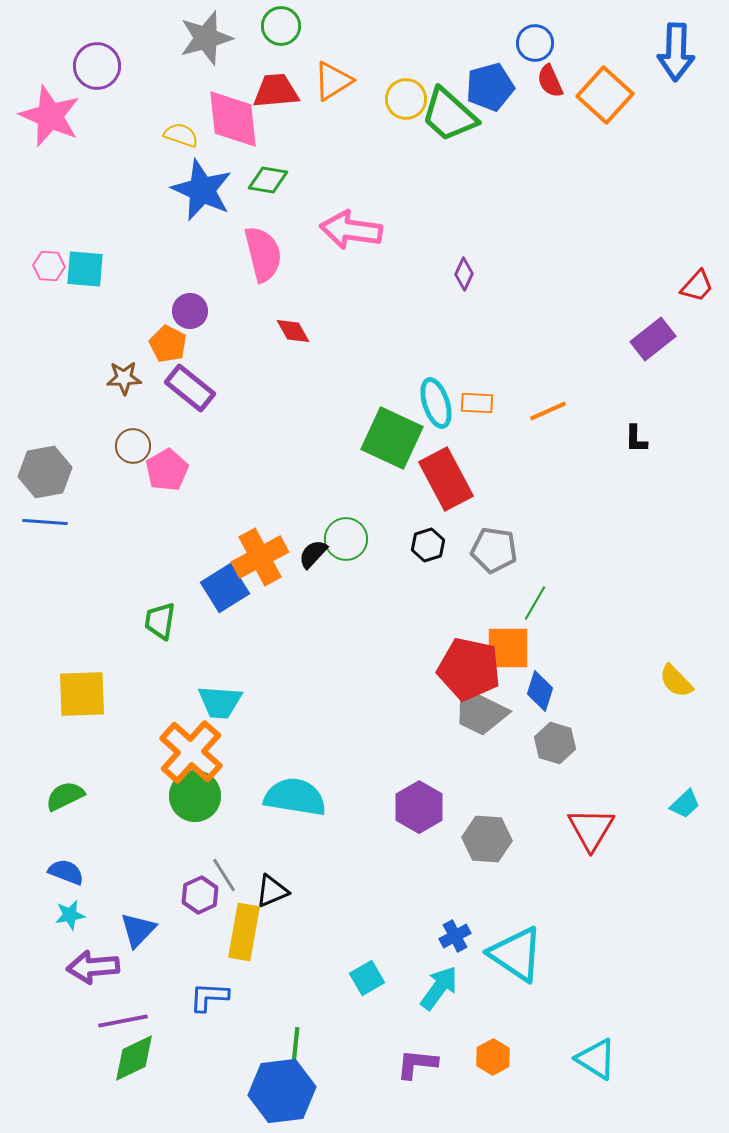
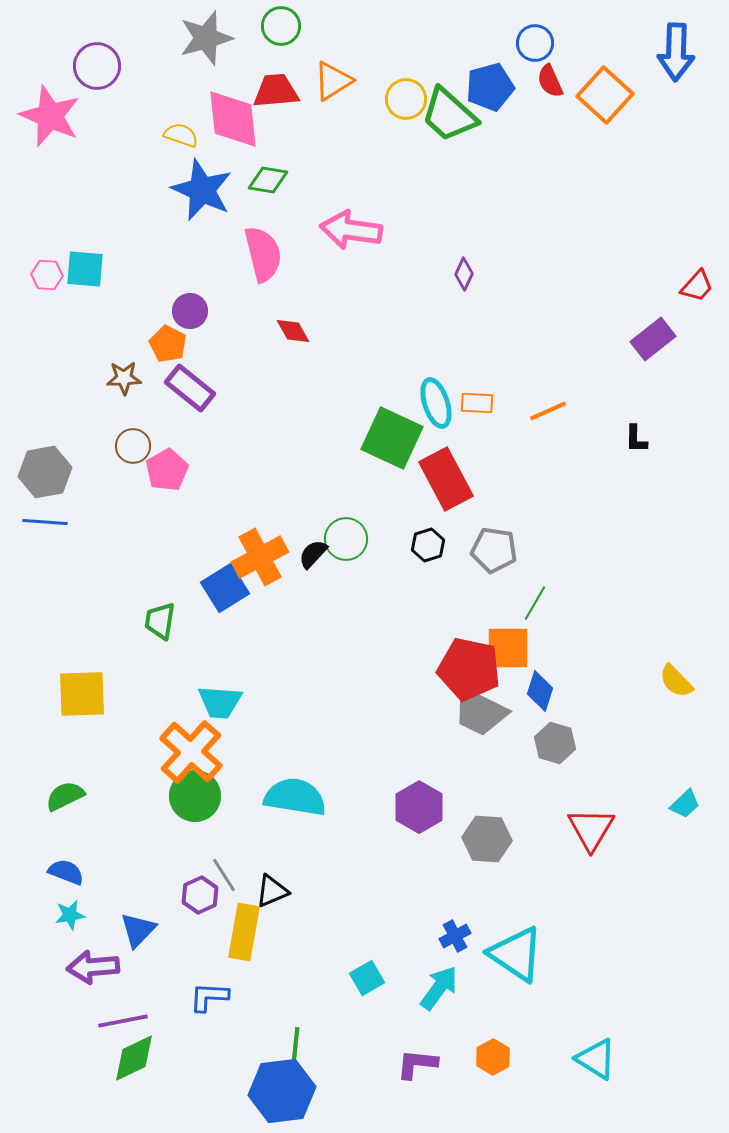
pink hexagon at (49, 266): moved 2 px left, 9 px down
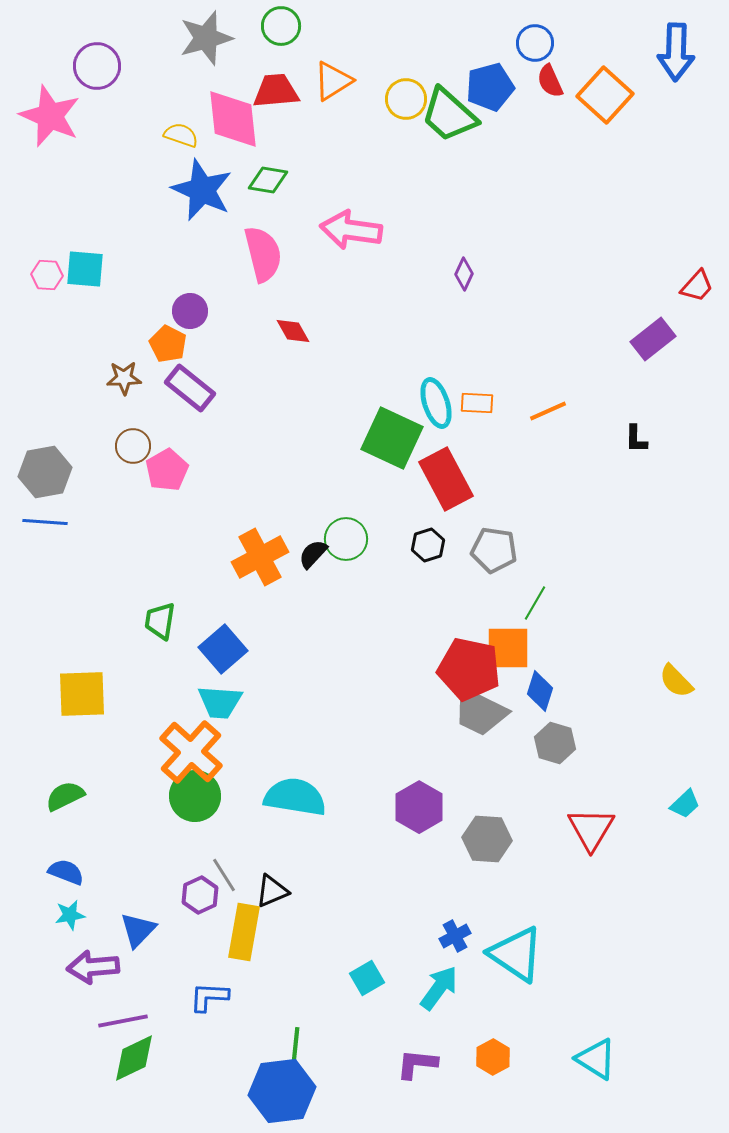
blue square at (225, 588): moved 2 px left, 61 px down; rotated 9 degrees counterclockwise
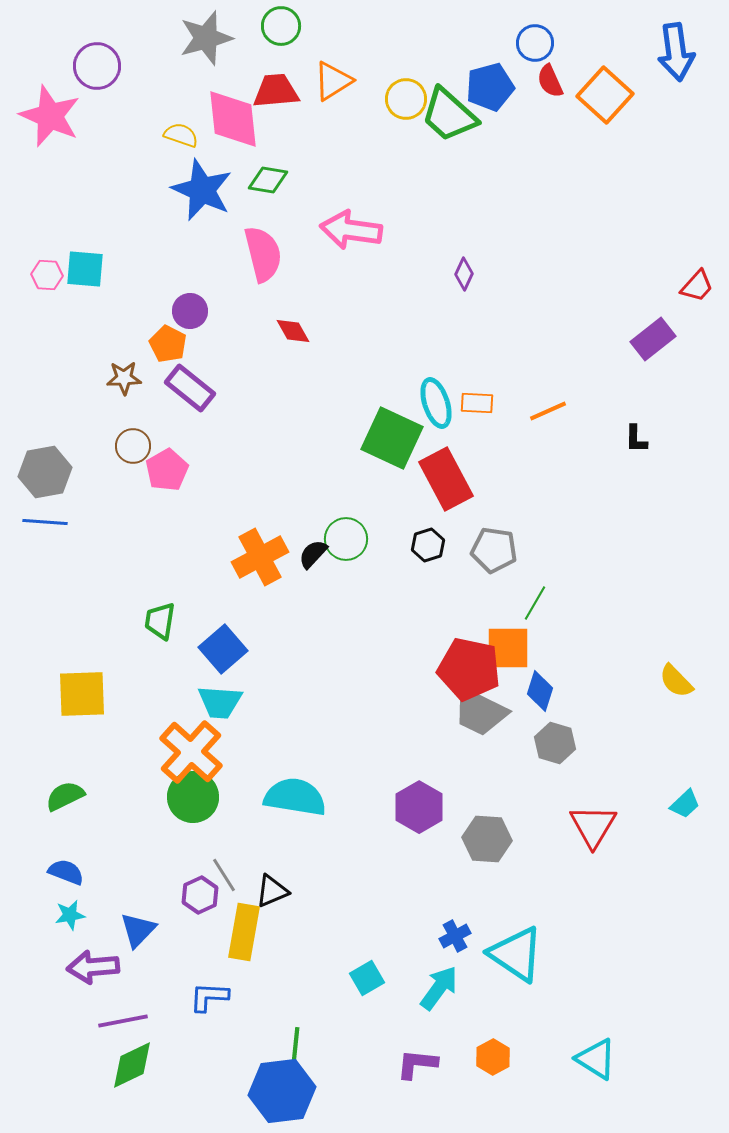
blue arrow at (676, 52): rotated 10 degrees counterclockwise
green circle at (195, 796): moved 2 px left, 1 px down
red triangle at (591, 829): moved 2 px right, 3 px up
green diamond at (134, 1058): moved 2 px left, 7 px down
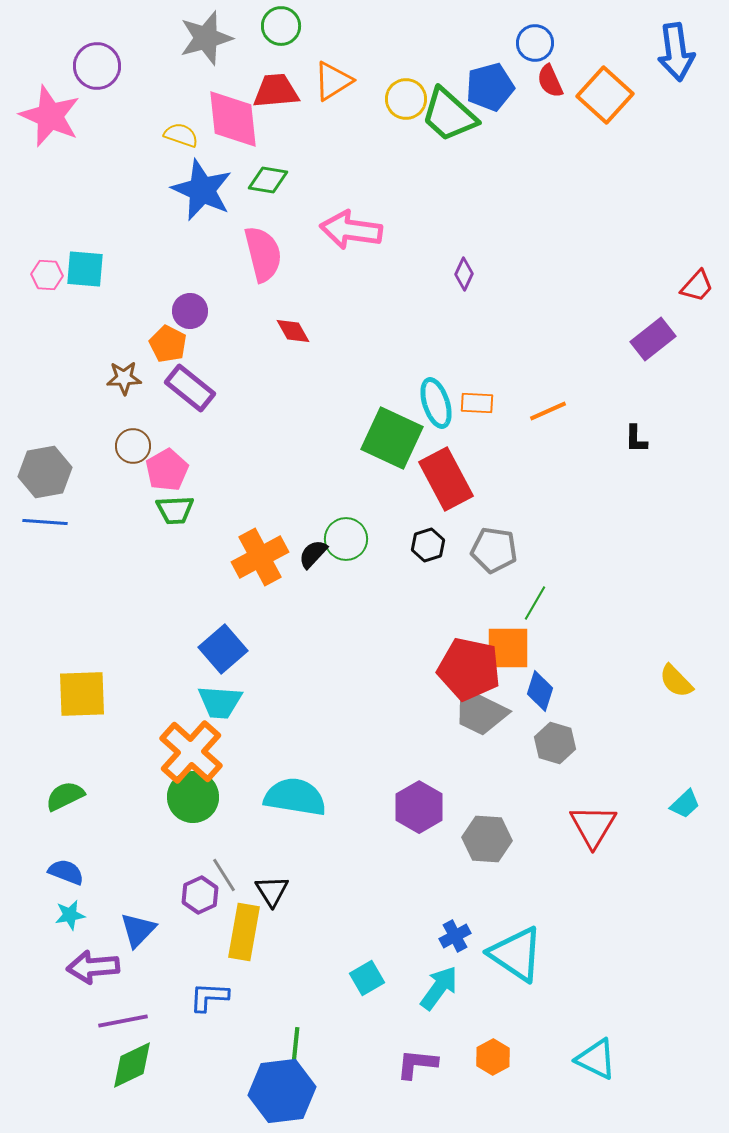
green trapezoid at (160, 621): moved 15 px right, 111 px up; rotated 102 degrees counterclockwise
black triangle at (272, 891): rotated 39 degrees counterclockwise
cyan triangle at (596, 1059): rotated 6 degrees counterclockwise
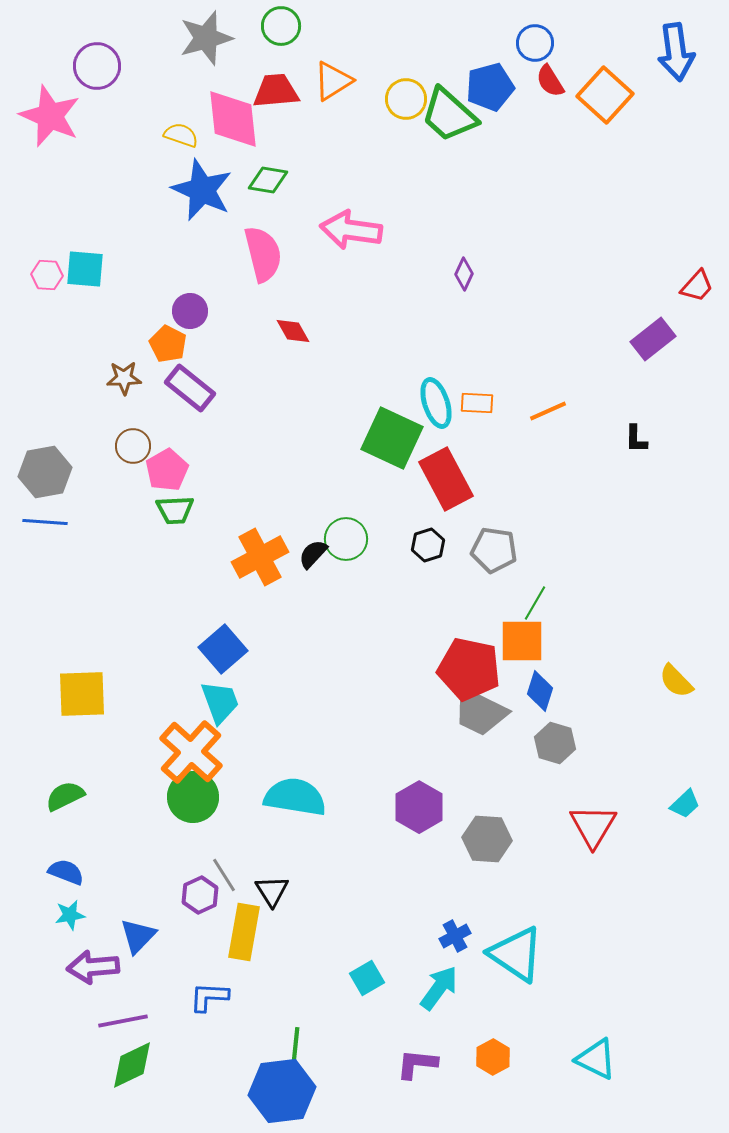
red semicircle at (550, 81): rotated 8 degrees counterclockwise
orange square at (508, 648): moved 14 px right, 7 px up
cyan trapezoid at (220, 702): rotated 114 degrees counterclockwise
blue triangle at (138, 930): moved 6 px down
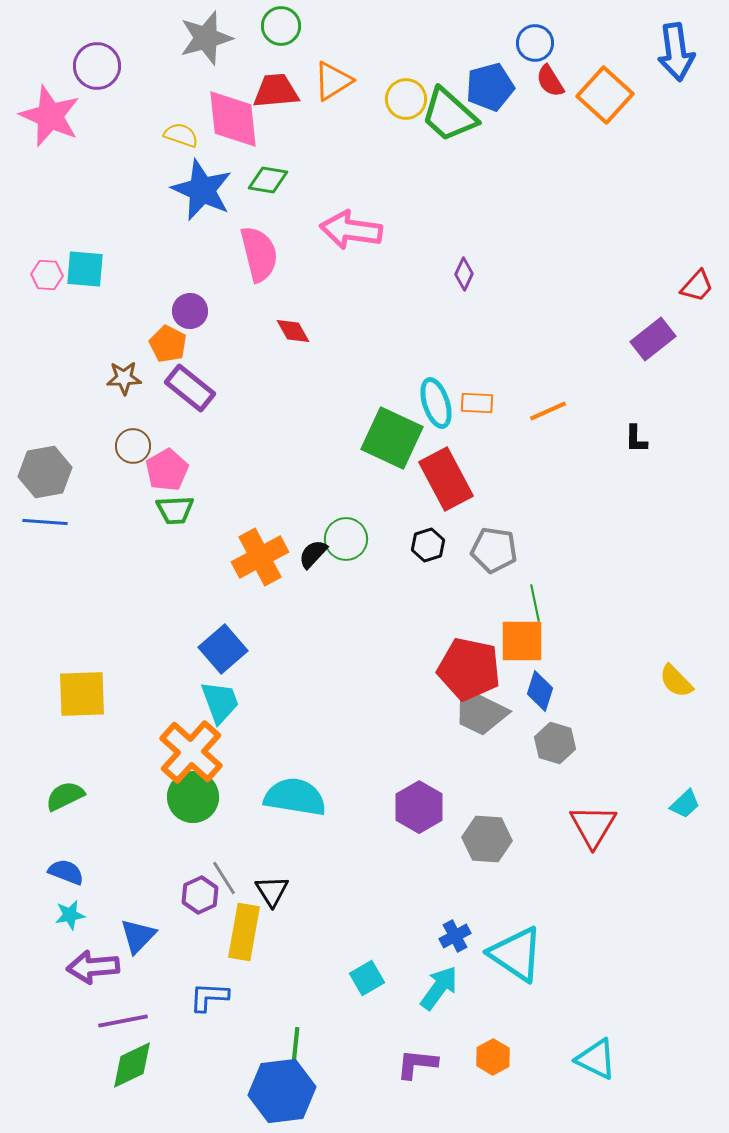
pink semicircle at (263, 254): moved 4 px left
green line at (535, 603): rotated 42 degrees counterclockwise
gray line at (224, 875): moved 3 px down
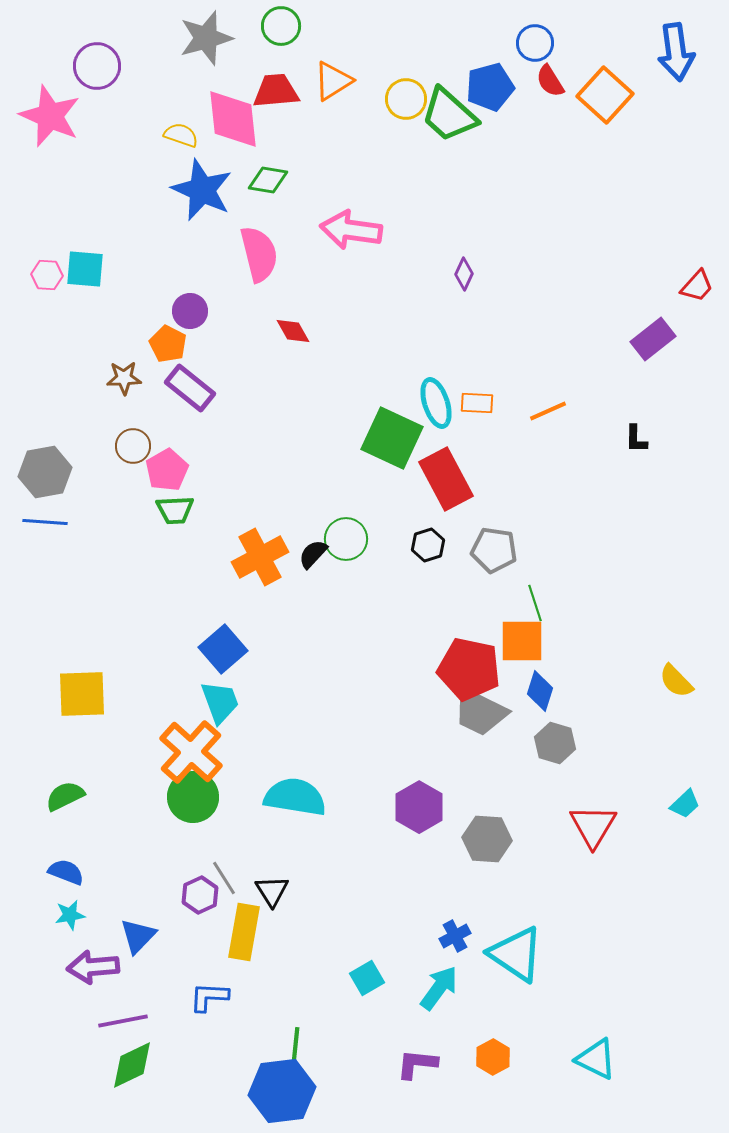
green line at (535, 603): rotated 6 degrees counterclockwise
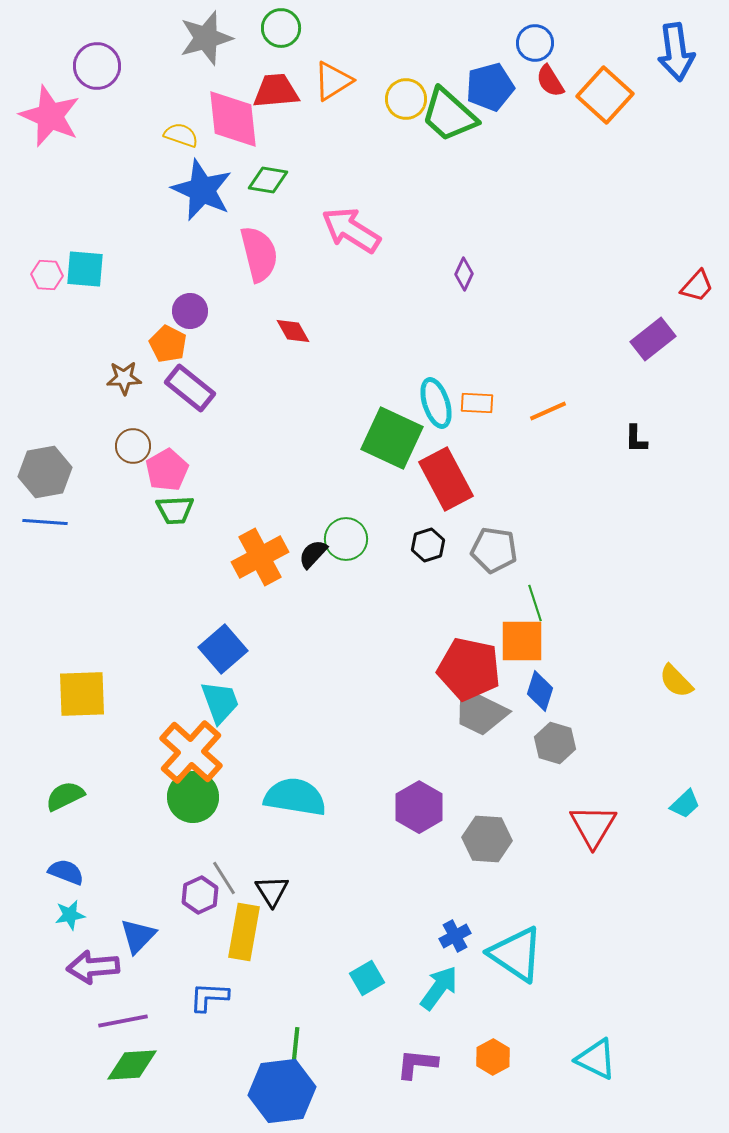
green circle at (281, 26): moved 2 px down
pink arrow at (351, 230): rotated 24 degrees clockwise
green diamond at (132, 1065): rotated 22 degrees clockwise
